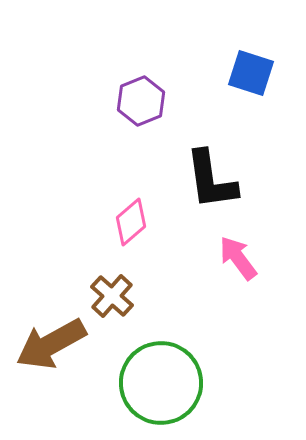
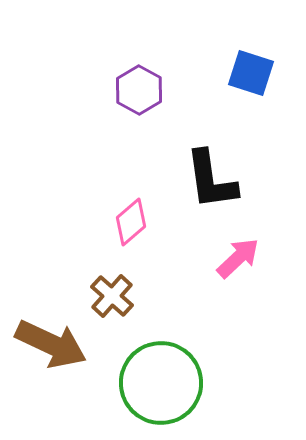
purple hexagon: moved 2 px left, 11 px up; rotated 9 degrees counterclockwise
pink arrow: rotated 84 degrees clockwise
brown arrow: rotated 126 degrees counterclockwise
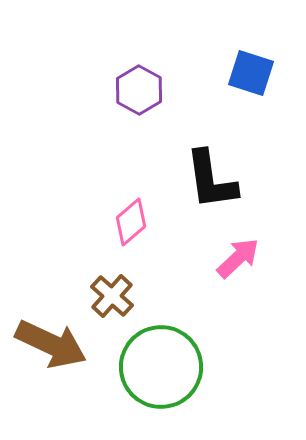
green circle: moved 16 px up
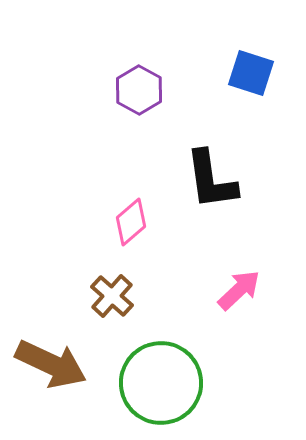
pink arrow: moved 1 px right, 32 px down
brown arrow: moved 20 px down
green circle: moved 16 px down
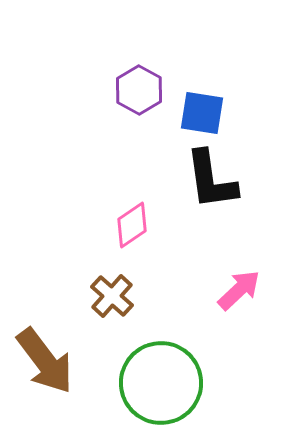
blue square: moved 49 px left, 40 px down; rotated 9 degrees counterclockwise
pink diamond: moved 1 px right, 3 px down; rotated 6 degrees clockwise
brown arrow: moved 6 px left, 3 px up; rotated 28 degrees clockwise
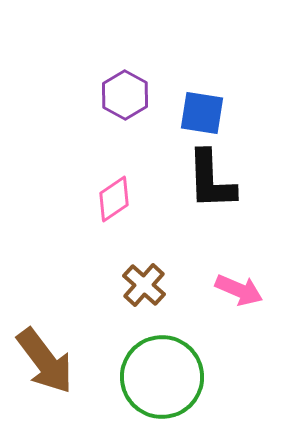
purple hexagon: moved 14 px left, 5 px down
black L-shape: rotated 6 degrees clockwise
pink diamond: moved 18 px left, 26 px up
pink arrow: rotated 66 degrees clockwise
brown cross: moved 32 px right, 11 px up
green circle: moved 1 px right, 6 px up
